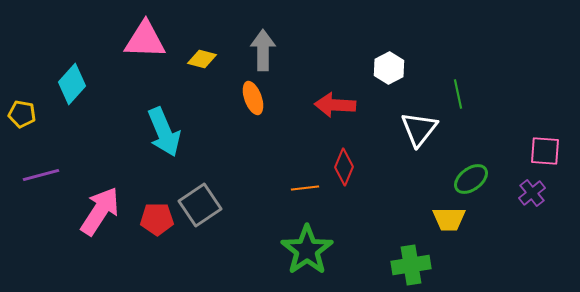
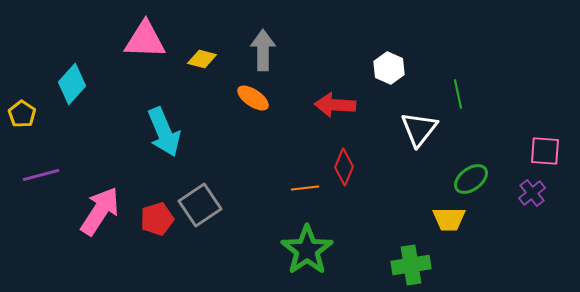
white hexagon: rotated 8 degrees counterclockwise
orange ellipse: rotated 36 degrees counterclockwise
yellow pentagon: rotated 24 degrees clockwise
red pentagon: rotated 16 degrees counterclockwise
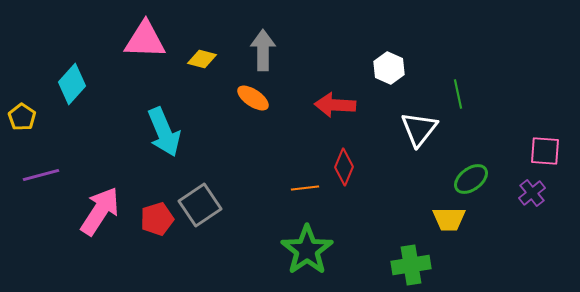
yellow pentagon: moved 3 px down
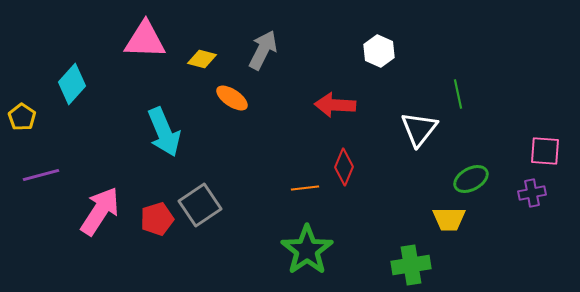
gray arrow: rotated 27 degrees clockwise
white hexagon: moved 10 px left, 17 px up
orange ellipse: moved 21 px left
green ellipse: rotated 8 degrees clockwise
purple cross: rotated 28 degrees clockwise
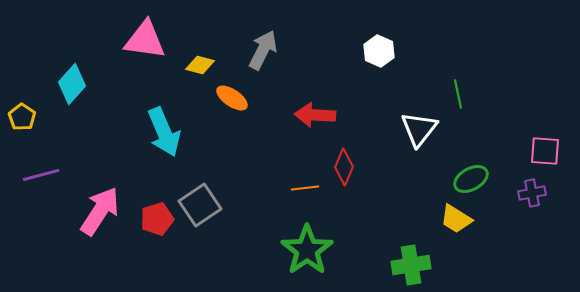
pink triangle: rotated 6 degrees clockwise
yellow diamond: moved 2 px left, 6 px down
red arrow: moved 20 px left, 10 px down
yellow trapezoid: moved 7 px right; rotated 32 degrees clockwise
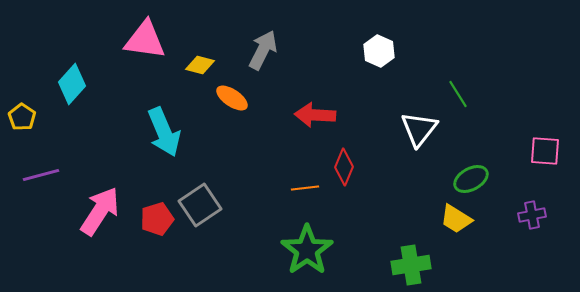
green line: rotated 20 degrees counterclockwise
purple cross: moved 22 px down
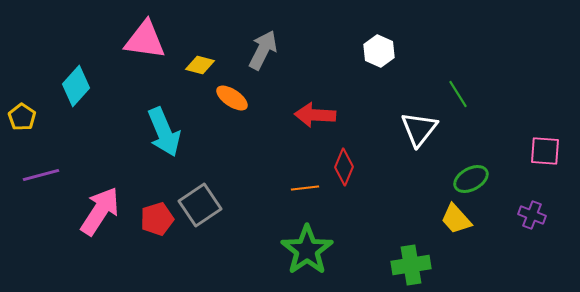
cyan diamond: moved 4 px right, 2 px down
purple cross: rotated 32 degrees clockwise
yellow trapezoid: rotated 16 degrees clockwise
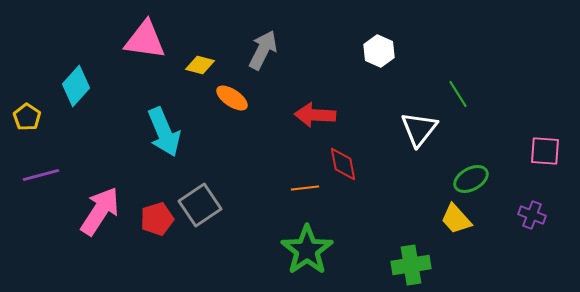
yellow pentagon: moved 5 px right
red diamond: moved 1 px left, 3 px up; rotated 33 degrees counterclockwise
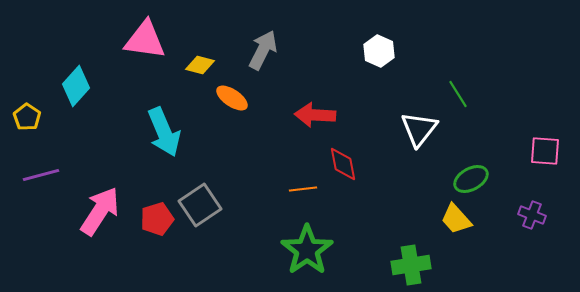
orange line: moved 2 px left, 1 px down
